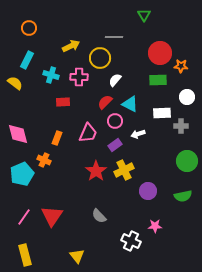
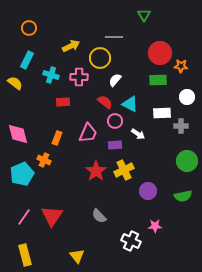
red semicircle: rotated 84 degrees clockwise
white arrow: rotated 128 degrees counterclockwise
purple rectangle: rotated 32 degrees clockwise
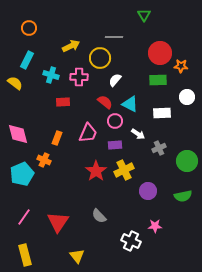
gray cross: moved 22 px left, 22 px down; rotated 24 degrees counterclockwise
red triangle: moved 6 px right, 6 px down
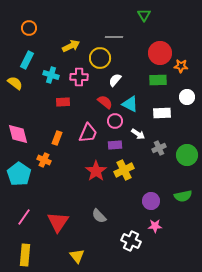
green circle: moved 6 px up
cyan pentagon: moved 3 px left; rotated 15 degrees counterclockwise
purple circle: moved 3 px right, 10 px down
yellow rectangle: rotated 20 degrees clockwise
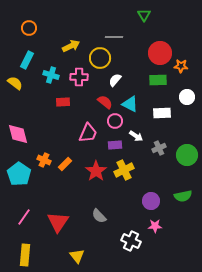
white arrow: moved 2 px left, 2 px down
orange rectangle: moved 8 px right, 26 px down; rotated 24 degrees clockwise
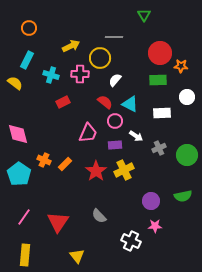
pink cross: moved 1 px right, 3 px up
red rectangle: rotated 24 degrees counterclockwise
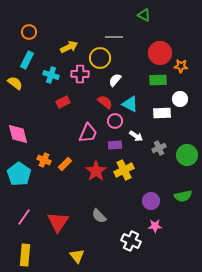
green triangle: rotated 32 degrees counterclockwise
orange circle: moved 4 px down
yellow arrow: moved 2 px left, 1 px down
white circle: moved 7 px left, 2 px down
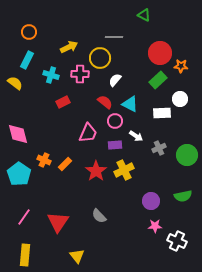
green rectangle: rotated 42 degrees counterclockwise
white cross: moved 46 px right
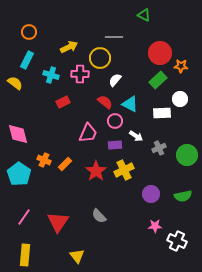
purple circle: moved 7 px up
